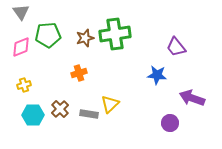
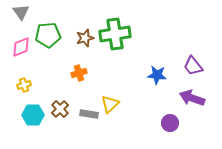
purple trapezoid: moved 17 px right, 19 px down
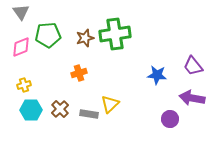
purple arrow: rotated 10 degrees counterclockwise
cyan hexagon: moved 2 px left, 5 px up
purple circle: moved 4 px up
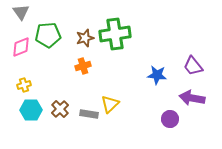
orange cross: moved 4 px right, 7 px up
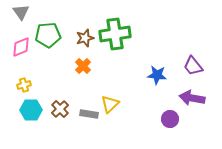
orange cross: rotated 28 degrees counterclockwise
